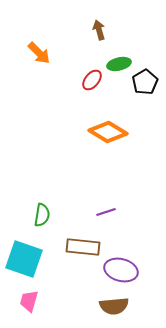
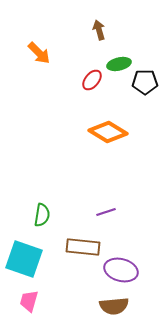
black pentagon: rotated 30 degrees clockwise
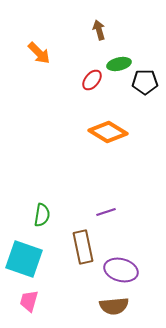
brown rectangle: rotated 72 degrees clockwise
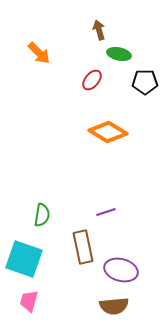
green ellipse: moved 10 px up; rotated 25 degrees clockwise
